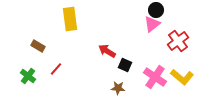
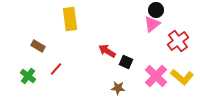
black square: moved 1 px right, 3 px up
pink cross: moved 1 px right, 1 px up; rotated 10 degrees clockwise
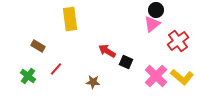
brown star: moved 25 px left, 6 px up
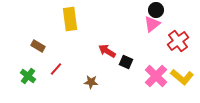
brown star: moved 2 px left
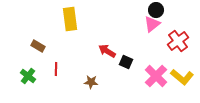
red line: rotated 40 degrees counterclockwise
